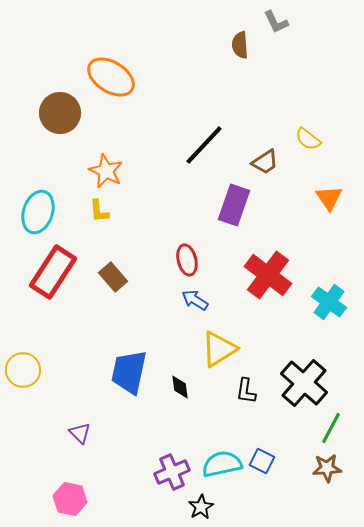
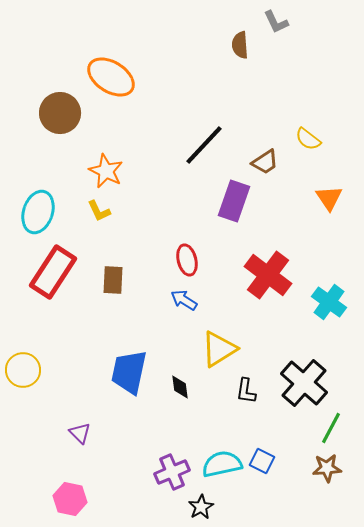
purple rectangle: moved 4 px up
yellow L-shape: rotated 20 degrees counterclockwise
brown rectangle: moved 3 px down; rotated 44 degrees clockwise
blue arrow: moved 11 px left
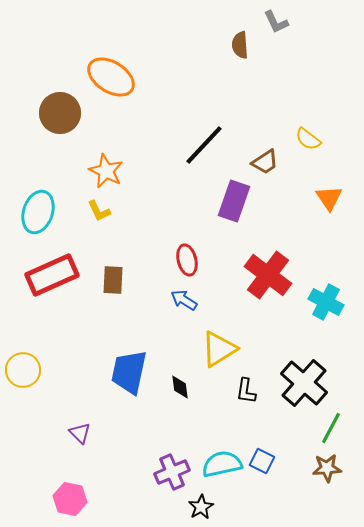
red rectangle: moved 1 px left, 3 px down; rotated 33 degrees clockwise
cyan cross: moved 3 px left; rotated 8 degrees counterclockwise
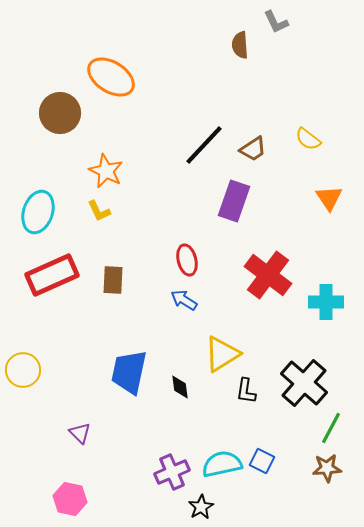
brown trapezoid: moved 12 px left, 13 px up
cyan cross: rotated 28 degrees counterclockwise
yellow triangle: moved 3 px right, 5 px down
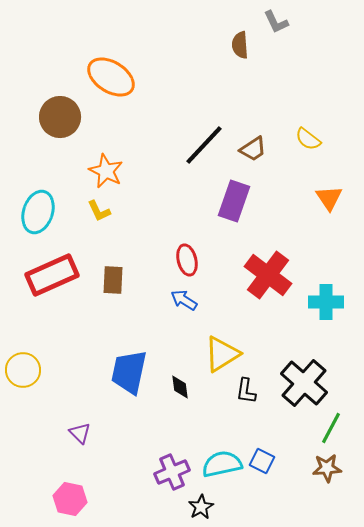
brown circle: moved 4 px down
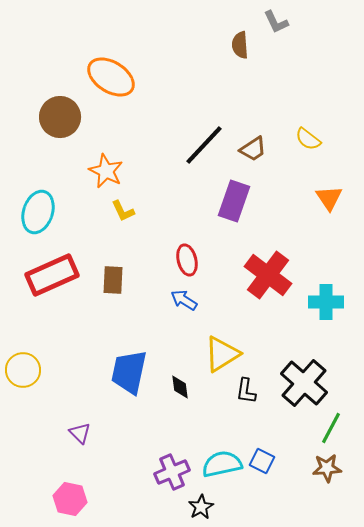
yellow L-shape: moved 24 px right
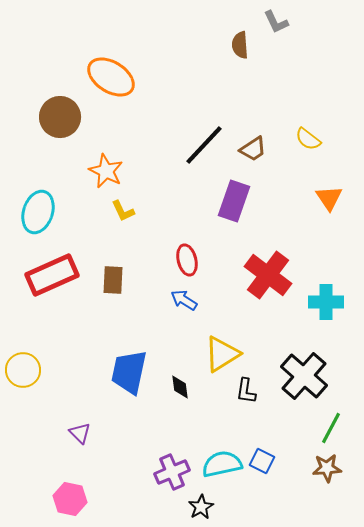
black cross: moved 7 px up
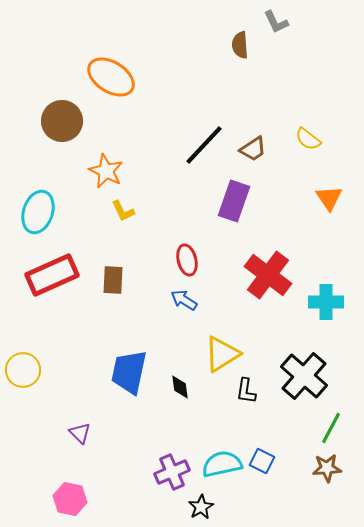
brown circle: moved 2 px right, 4 px down
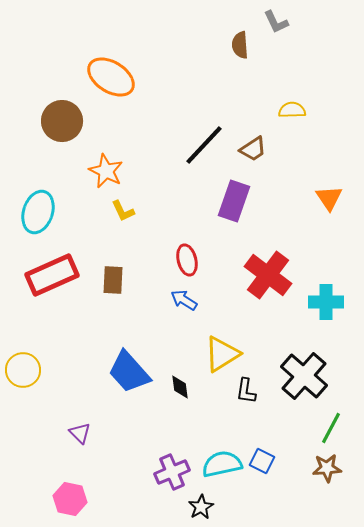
yellow semicircle: moved 16 px left, 29 px up; rotated 140 degrees clockwise
blue trapezoid: rotated 54 degrees counterclockwise
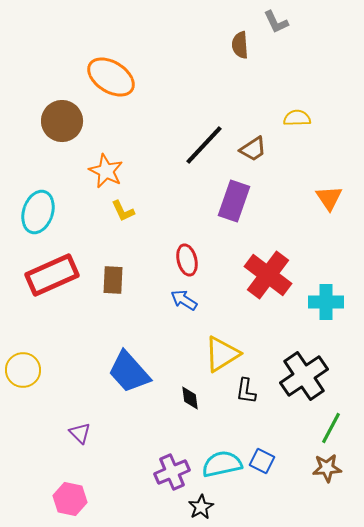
yellow semicircle: moved 5 px right, 8 px down
black cross: rotated 15 degrees clockwise
black diamond: moved 10 px right, 11 px down
